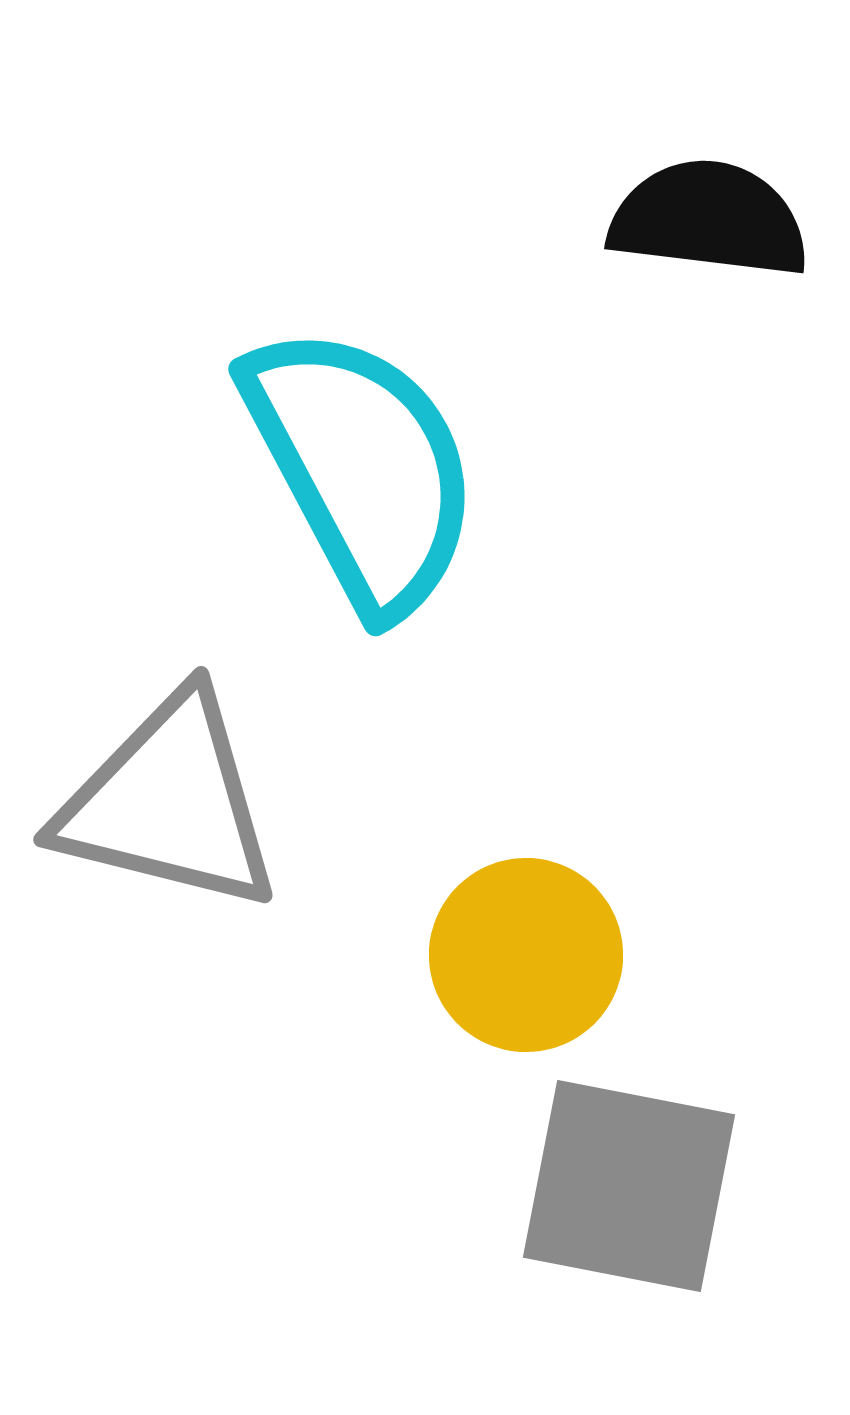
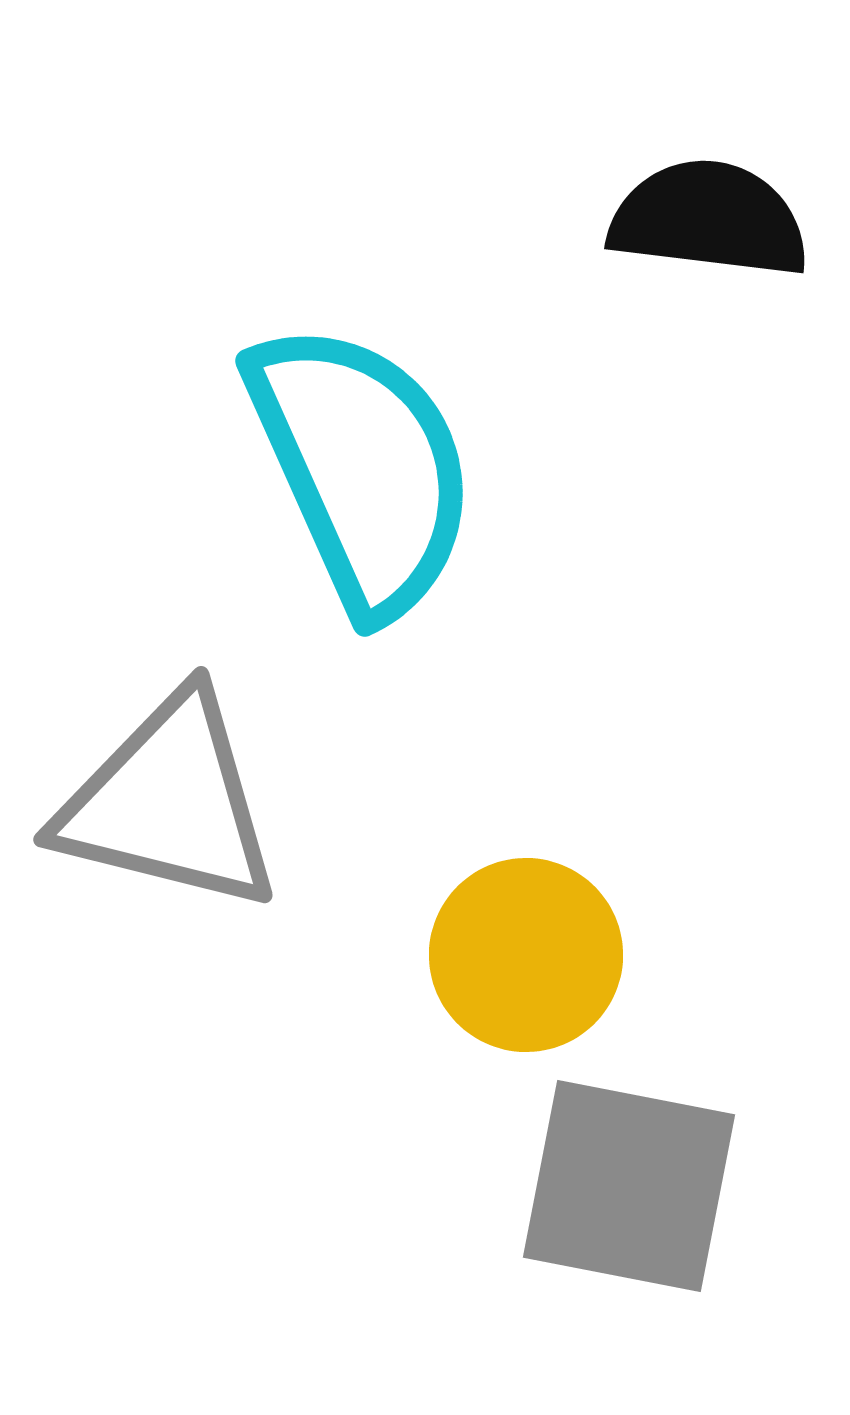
cyan semicircle: rotated 4 degrees clockwise
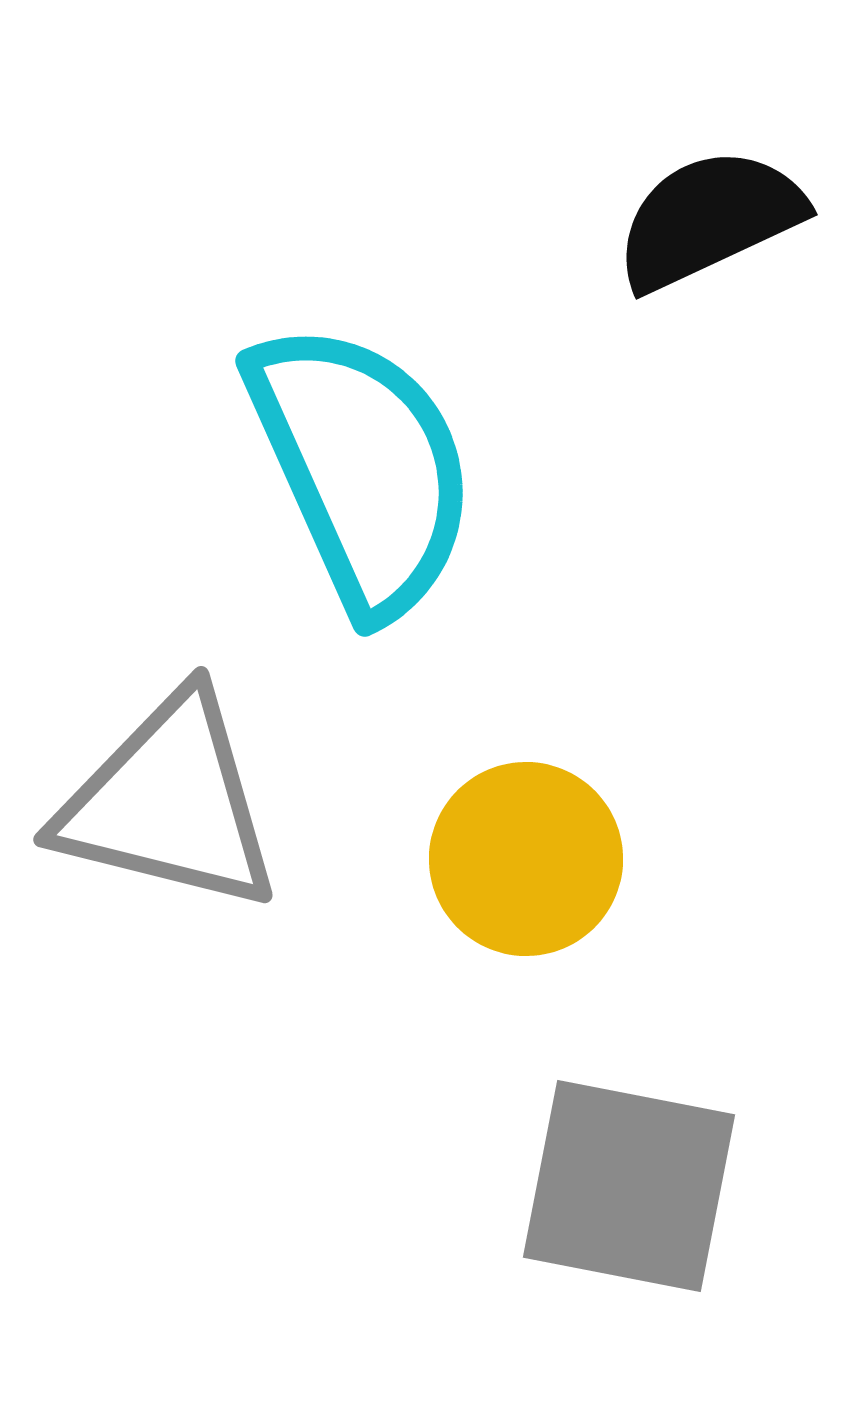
black semicircle: rotated 32 degrees counterclockwise
yellow circle: moved 96 px up
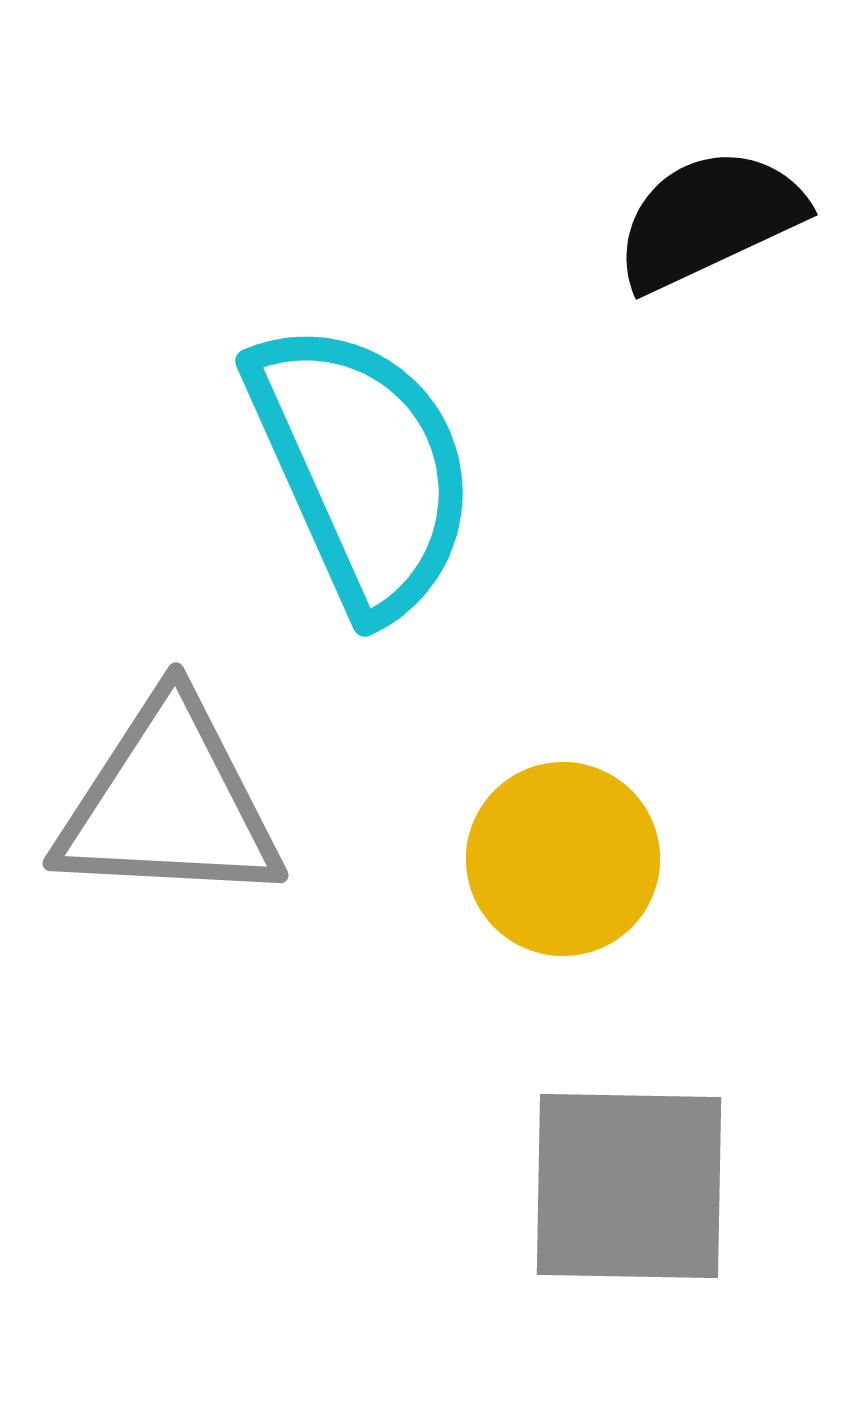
gray triangle: rotated 11 degrees counterclockwise
yellow circle: moved 37 px right
gray square: rotated 10 degrees counterclockwise
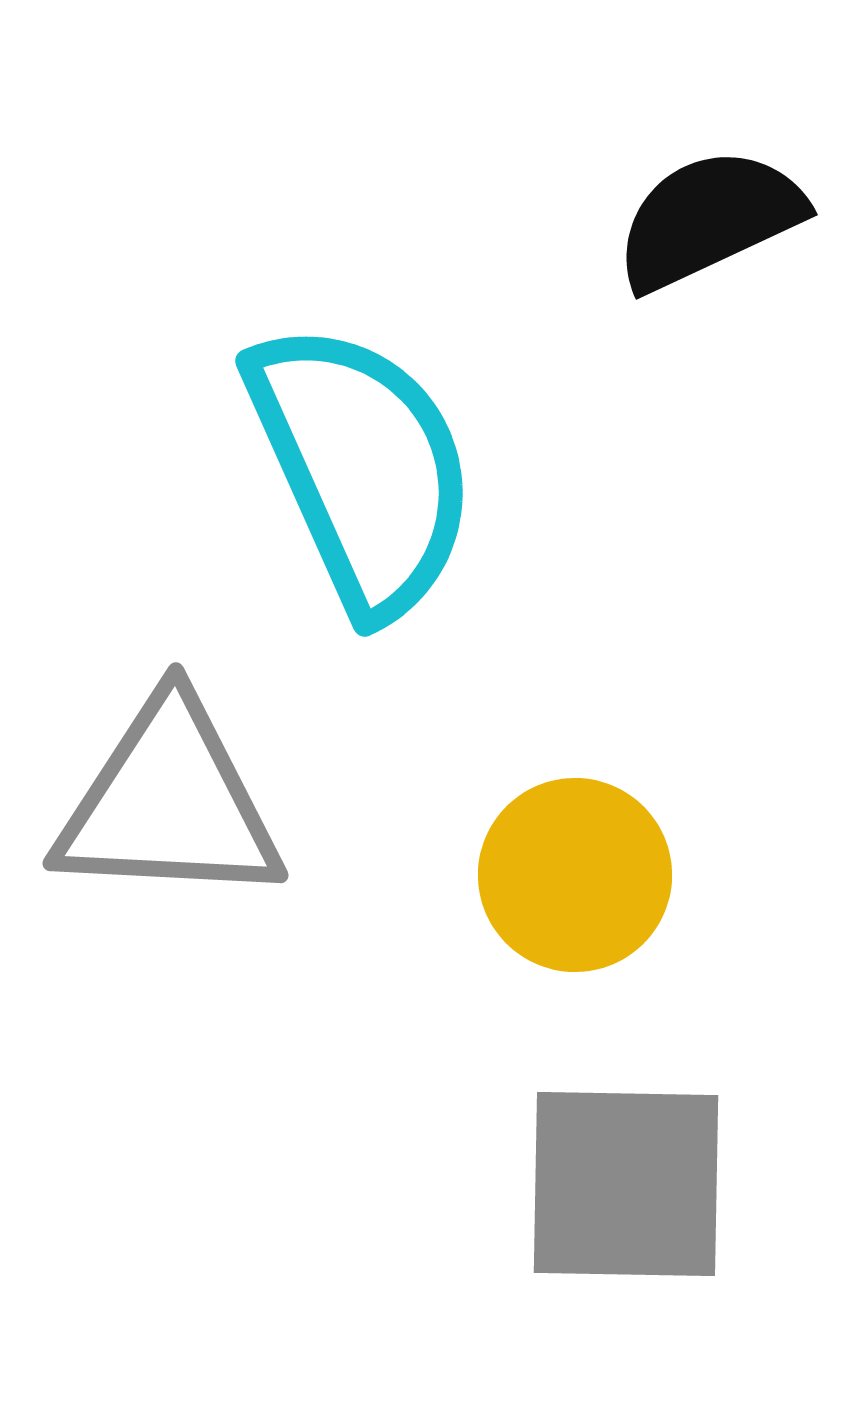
yellow circle: moved 12 px right, 16 px down
gray square: moved 3 px left, 2 px up
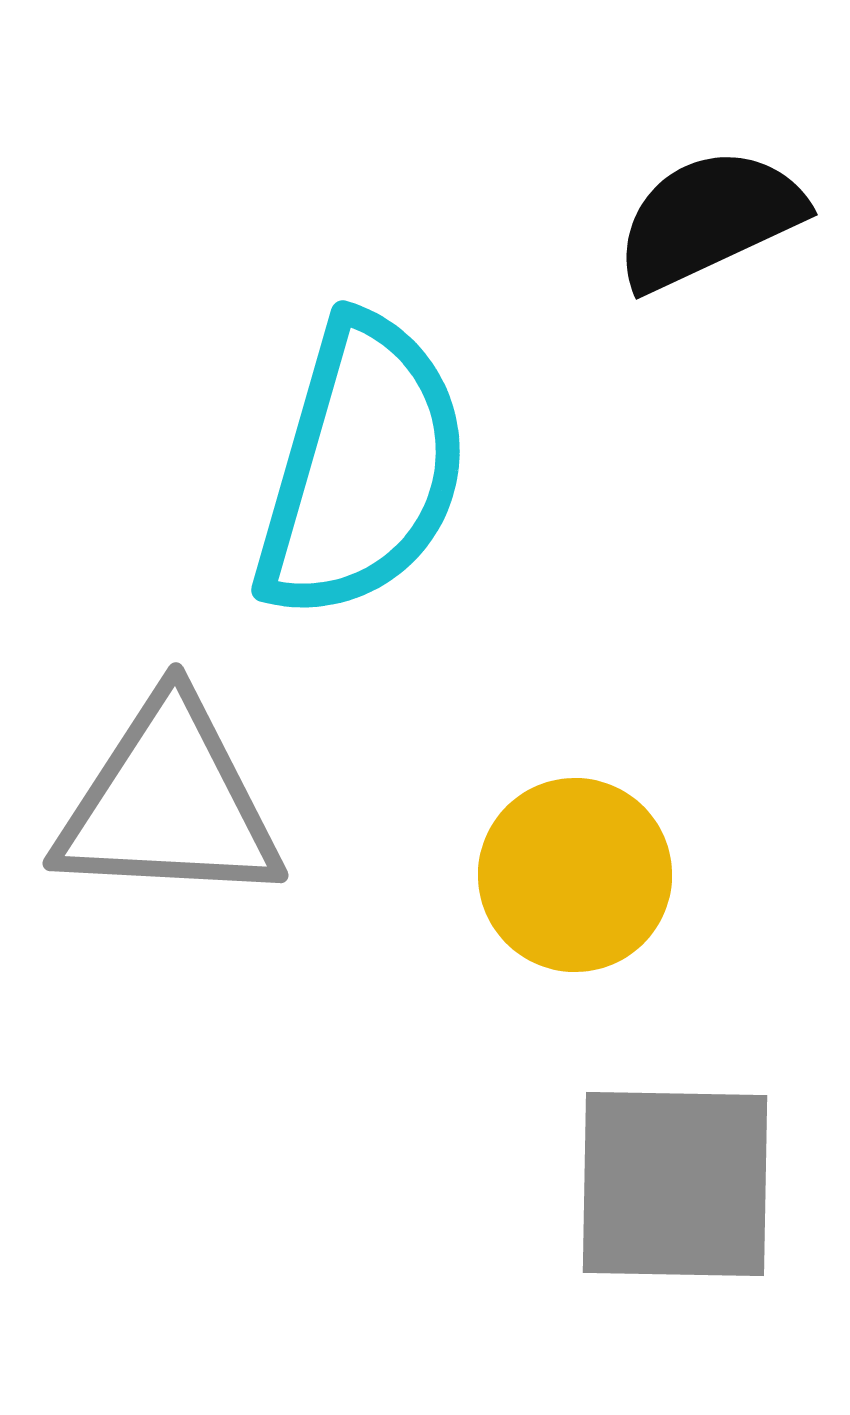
cyan semicircle: rotated 40 degrees clockwise
gray square: moved 49 px right
